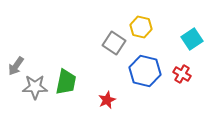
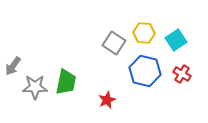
yellow hexagon: moved 3 px right, 6 px down; rotated 10 degrees counterclockwise
cyan square: moved 16 px left, 1 px down
gray arrow: moved 3 px left
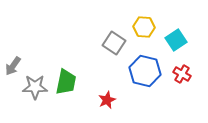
yellow hexagon: moved 6 px up
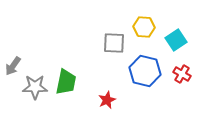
gray square: rotated 30 degrees counterclockwise
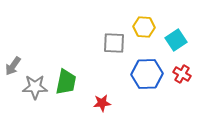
blue hexagon: moved 2 px right, 3 px down; rotated 16 degrees counterclockwise
red star: moved 5 px left, 3 px down; rotated 18 degrees clockwise
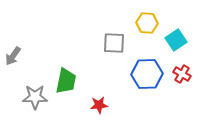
yellow hexagon: moved 3 px right, 4 px up
gray arrow: moved 10 px up
green trapezoid: moved 1 px up
gray star: moved 10 px down
red star: moved 3 px left, 2 px down
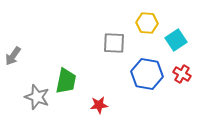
blue hexagon: rotated 12 degrees clockwise
gray star: moved 2 px right; rotated 20 degrees clockwise
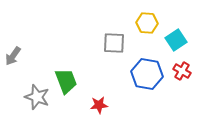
red cross: moved 3 px up
green trapezoid: rotated 32 degrees counterclockwise
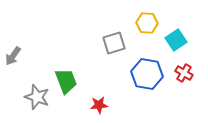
gray square: rotated 20 degrees counterclockwise
red cross: moved 2 px right, 2 px down
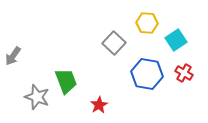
gray square: rotated 30 degrees counterclockwise
red star: rotated 24 degrees counterclockwise
